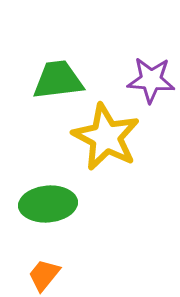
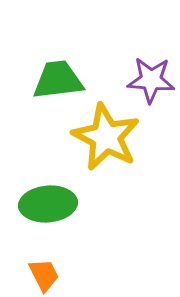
orange trapezoid: rotated 114 degrees clockwise
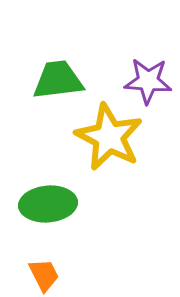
purple star: moved 3 px left, 1 px down
yellow star: moved 3 px right
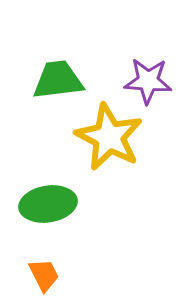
green ellipse: rotated 4 degrees counterclockwise
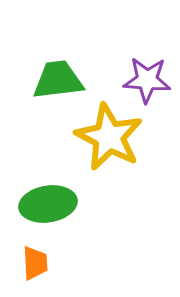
purple star: moved 1 px left, 1 px up
orange trapezoid: moved 9 px left, 12 px up; rotated 24 degrees clockwise
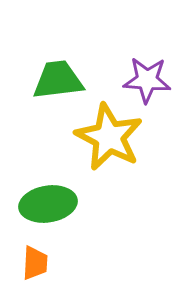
orange trapezoid: rotated 6 degrees clockwise
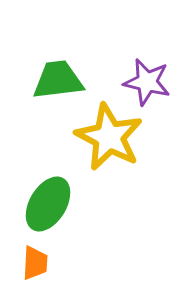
purple star: moved 2 px down; rotated 9 degrees clockwise
green ellipse: rotated 50 degrees counterclockwise
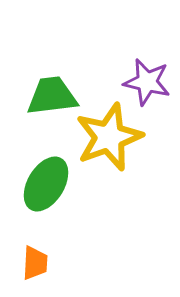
green trapezoid: moved 6 px left, 16 px down
yellow star: rotated 24 degrees clockwise
green ellipse: moved 2 px left, 20 px up
